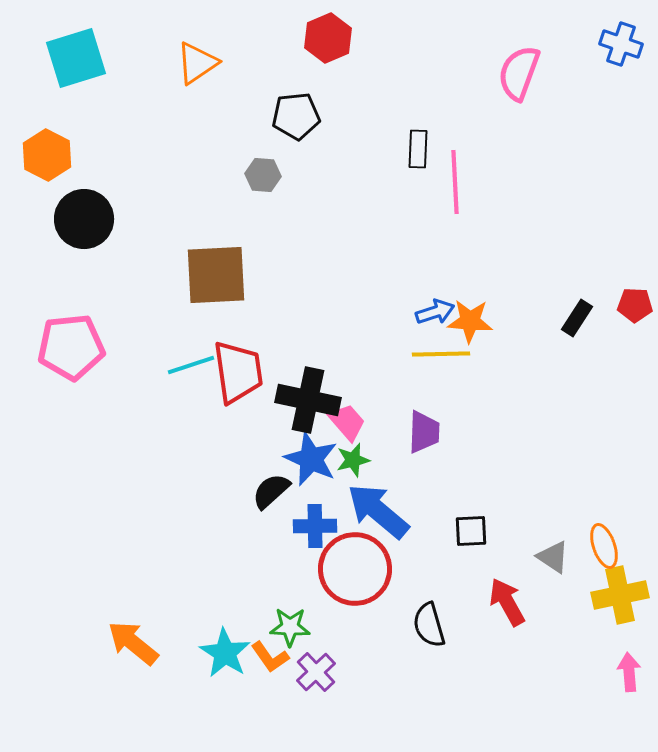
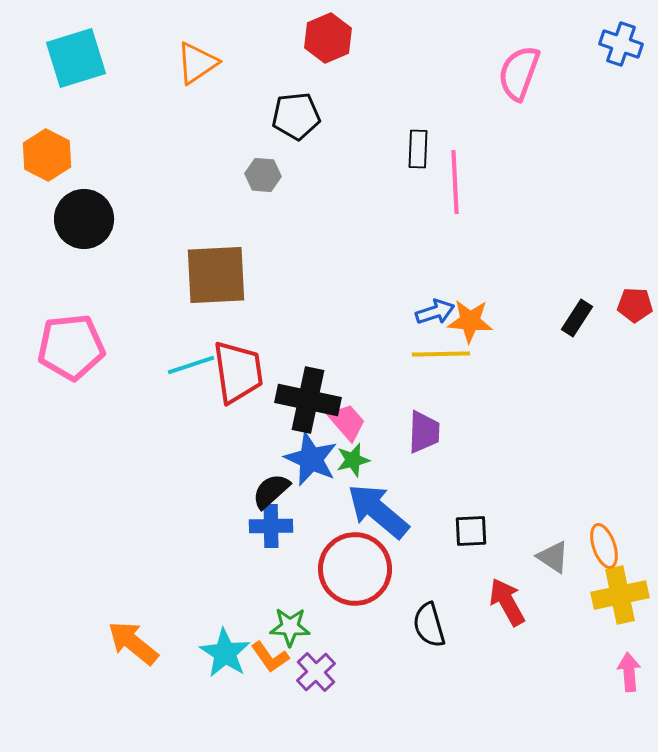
blue cross at (315, 526): moved 44 px left
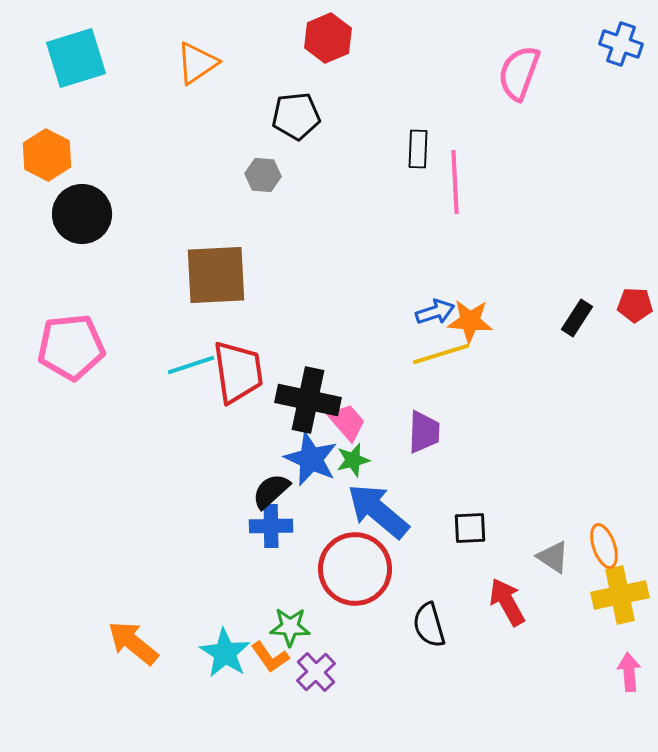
black circle at (84, 219): moved 2 px left, 5 px up
yellow line at (441, 354): rotated 16 degrees counterclockwise
black square at (471, 531): moved 1 px left, 3 px up
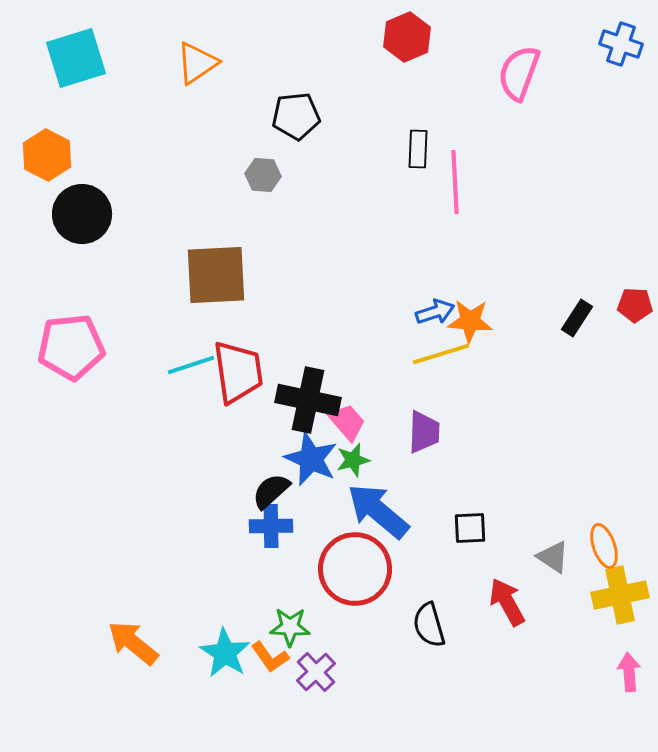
red hexagon at (328, 38): moved 79 px right, 1 px up
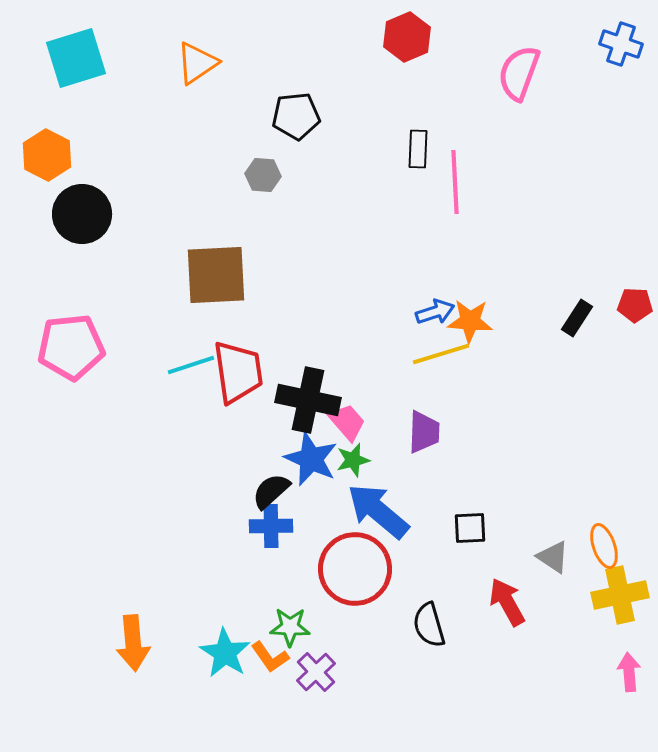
orange arrow at (133, 643): rotated 134 degrees counterclockwise
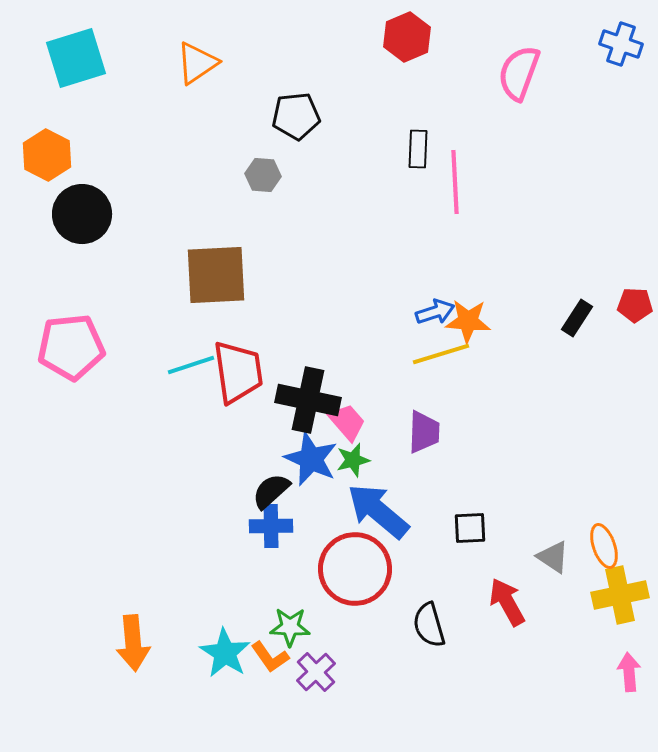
orange star at (470, 321): moved 2 px left
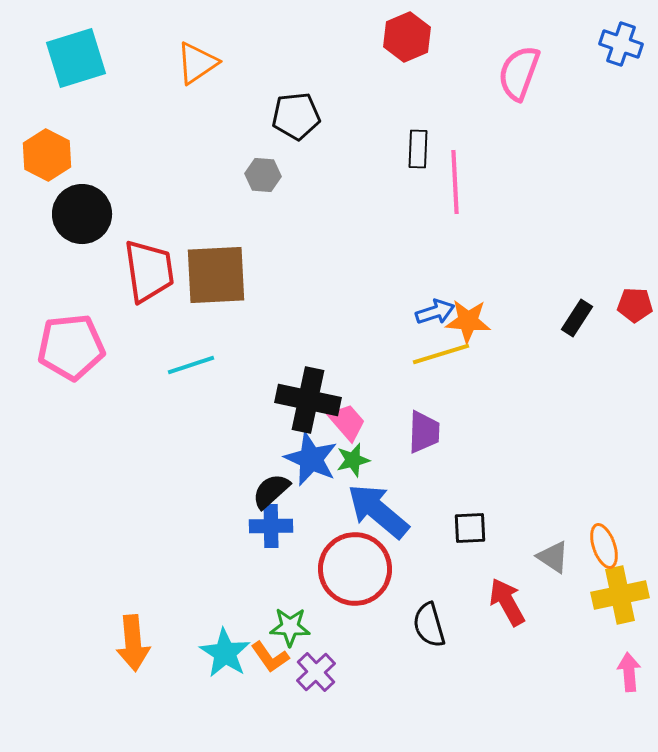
red trapezoid at (238, 372): moved 89 px left, 101 px up
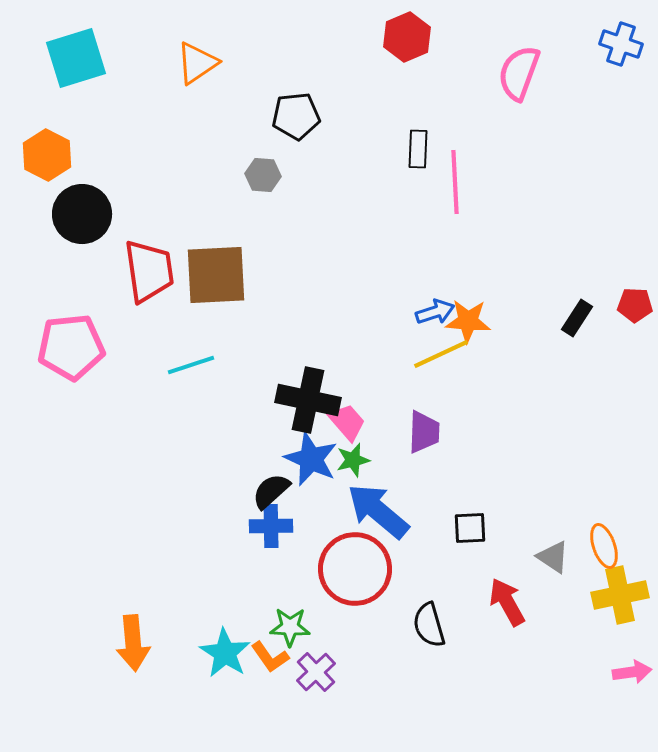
yellow line at (441, 354): rotated 8 degrees counterclockwise
pink arrow at (629, 672): moved 3 px right; rotated 87 degrees clockwise
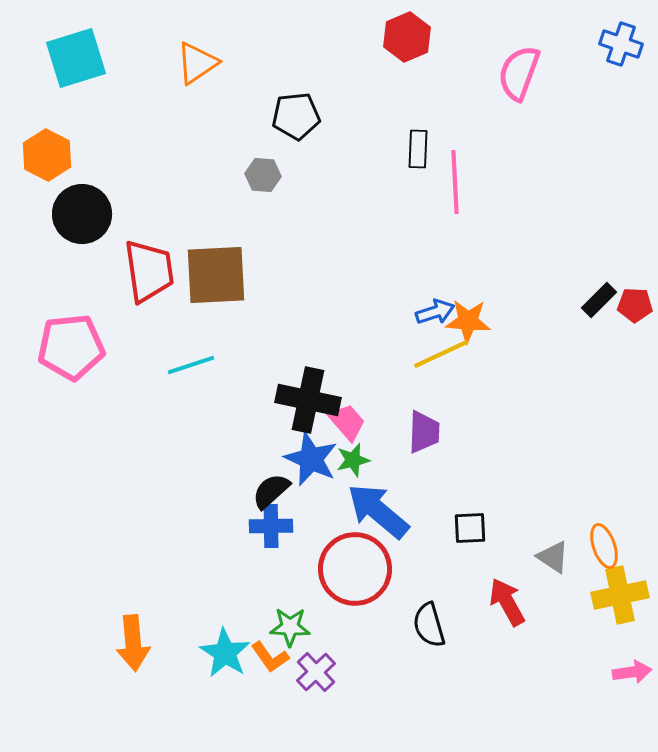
black rectangle at (577, 318): moved 22 px right, 18 px up; rotated 12 degrees clockwise
